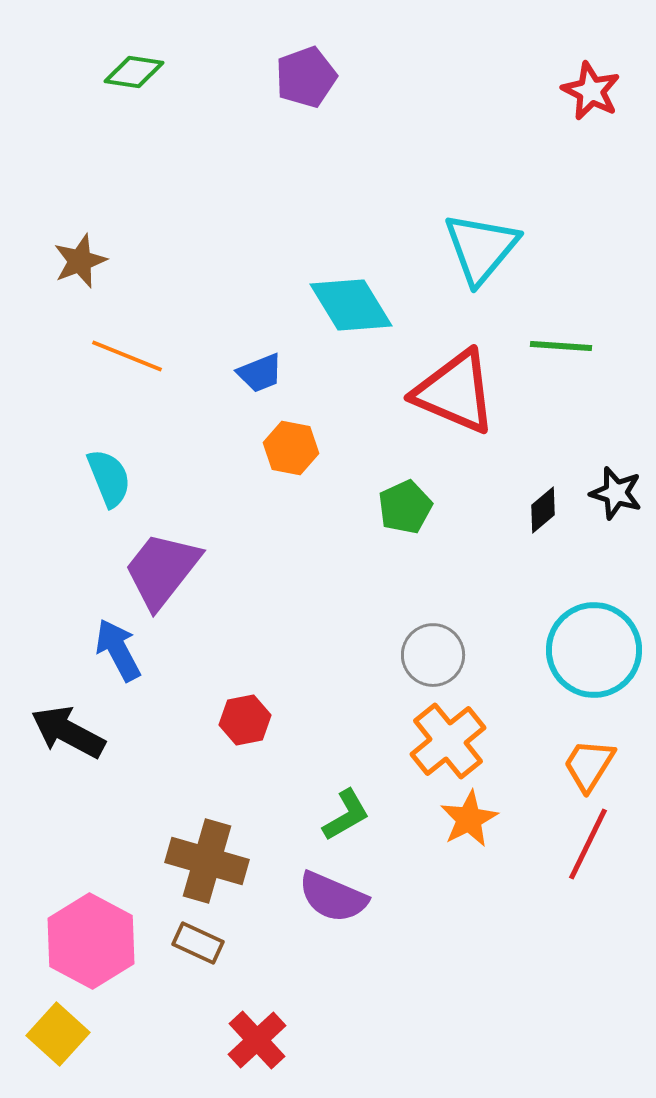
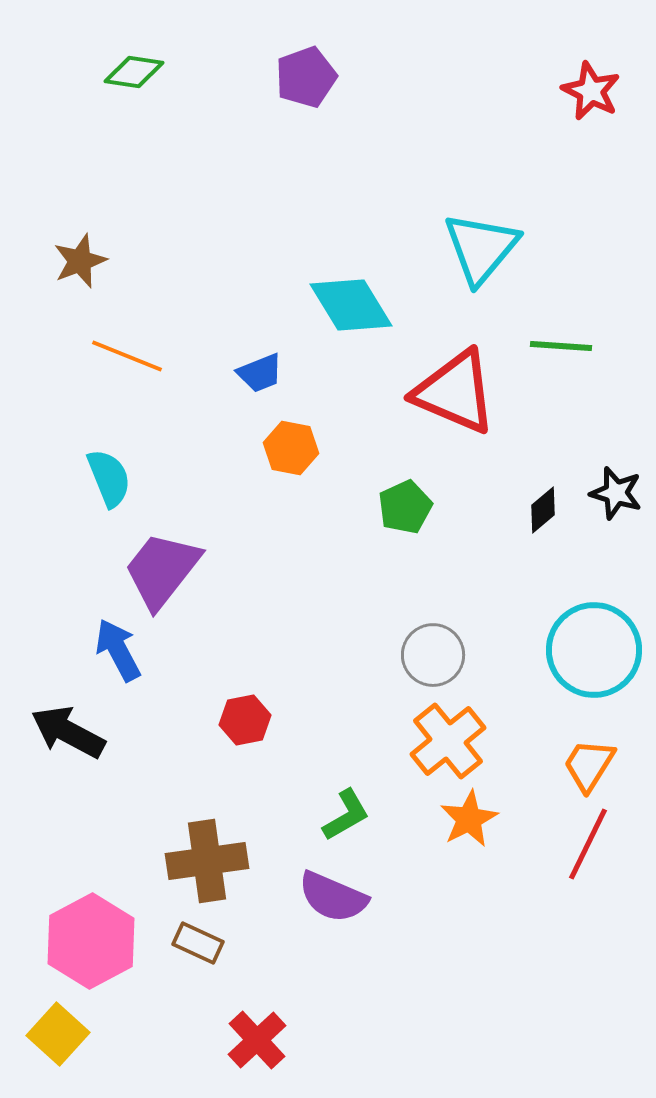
brown cross: rotated 24 degrees counterclockwise
pink hexagon: rotated 4 degrees clockwise
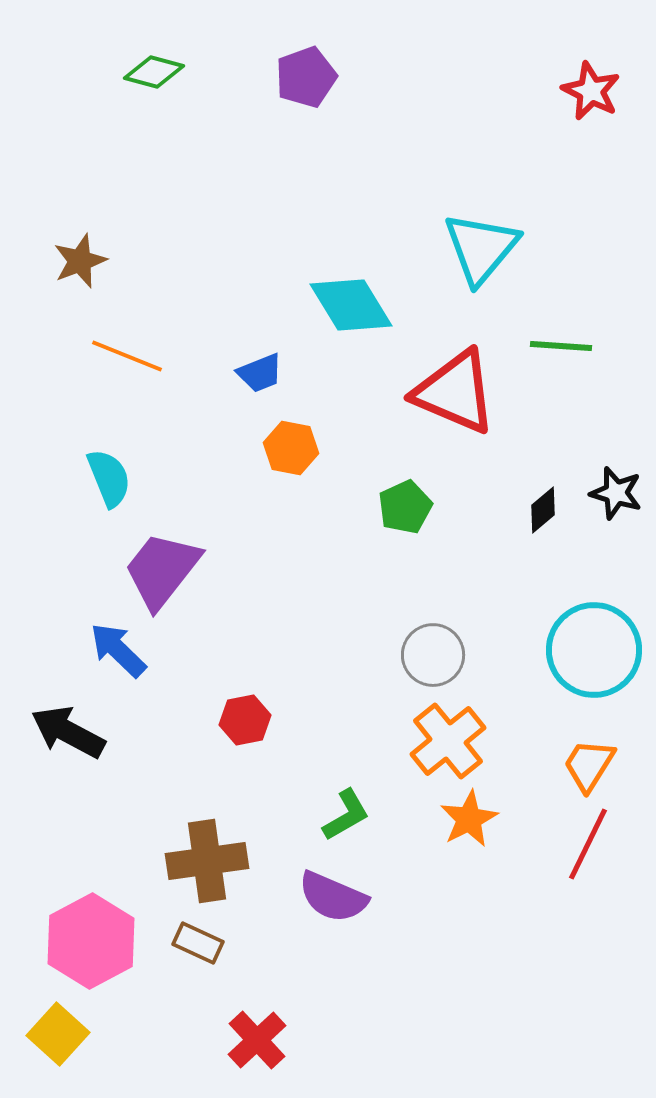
green diamond: moved 20 px right; rotated 6 degrees clockwise
blue arrow: rotated 18 degrees counterclockwise
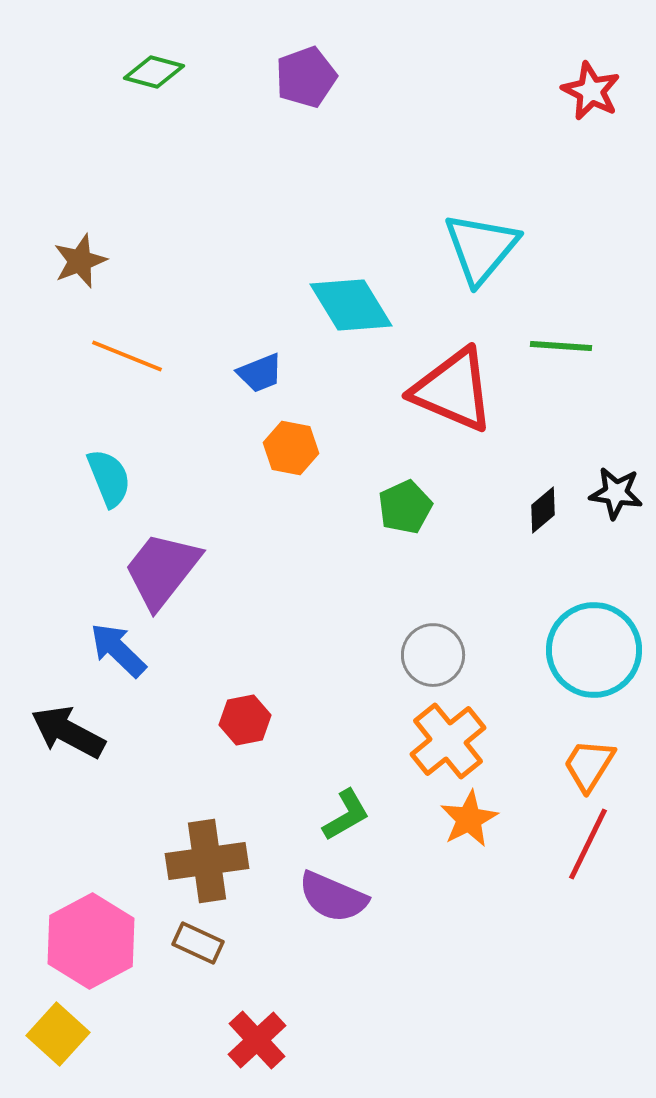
red triangle: moved 2 px left, 2 px up
black star: rotated 8 degrees counterclockwise
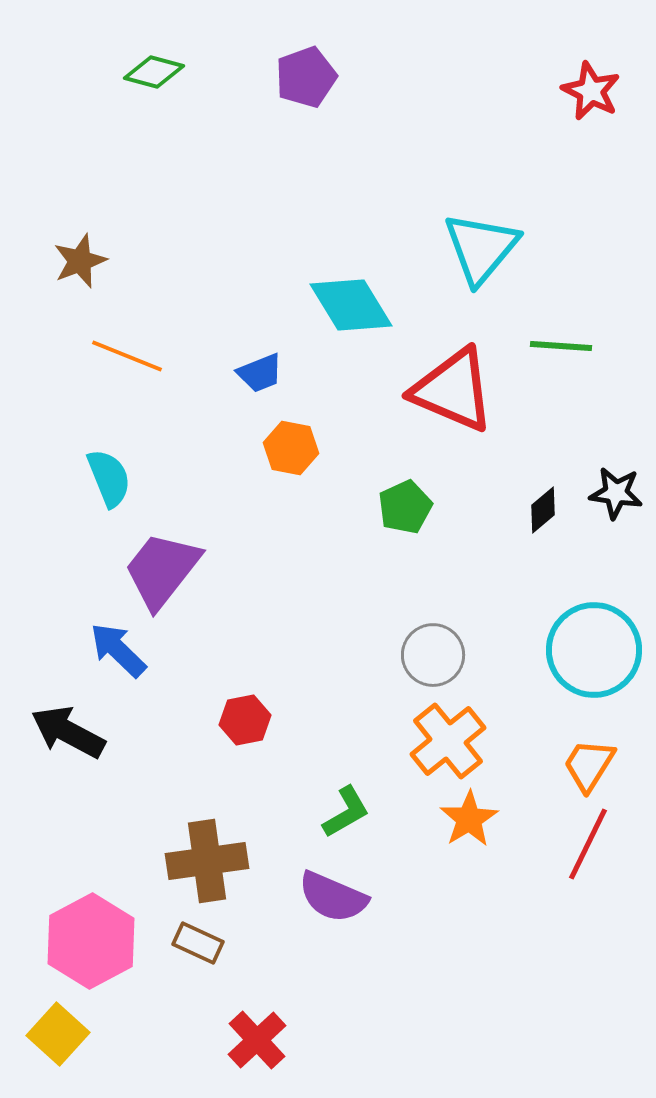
green L-shape: moved 3 px up
orange star: rotated 4 degrees counterclockwise
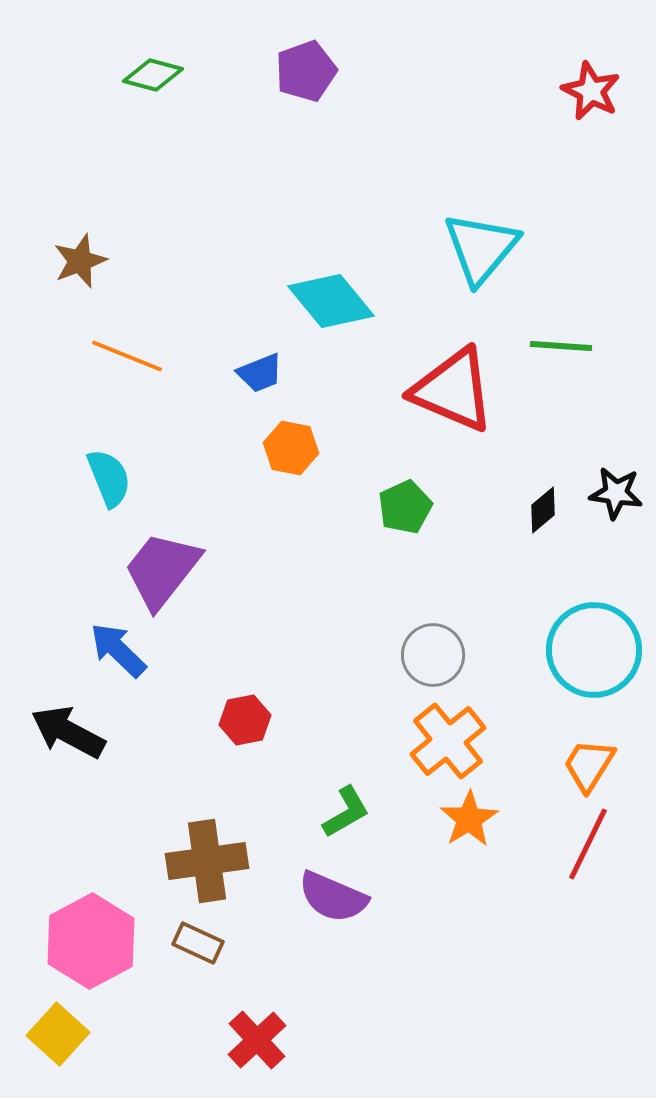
green diamond: moved 1 px left, 3 px down
purple pentagon: moved 6 px up
cyan diamond: moved 20 px left, 4 px up; rotated 8 degrees counterclockwise
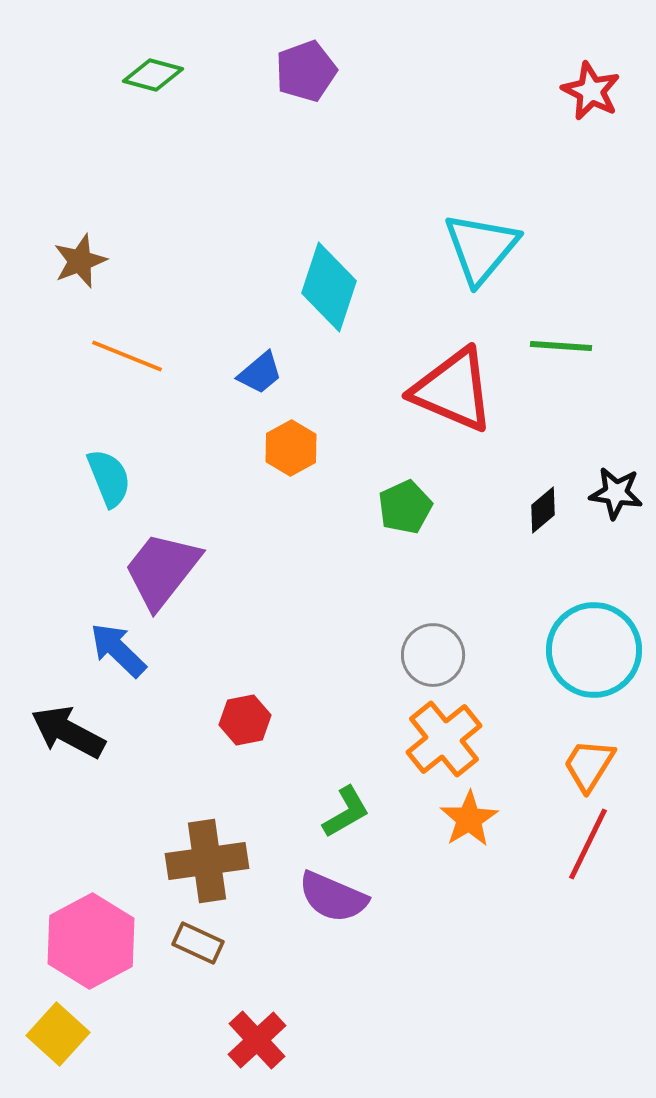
cyan diamond: moved 2 px left, 14 px up; rotated 58 degrees clockwise
blue trapezoid: rotated 18 degrees counterclockwise
orange hexagon: rotated 20 degrees clockwise
orange cross: moved 4 px left, 2 px up
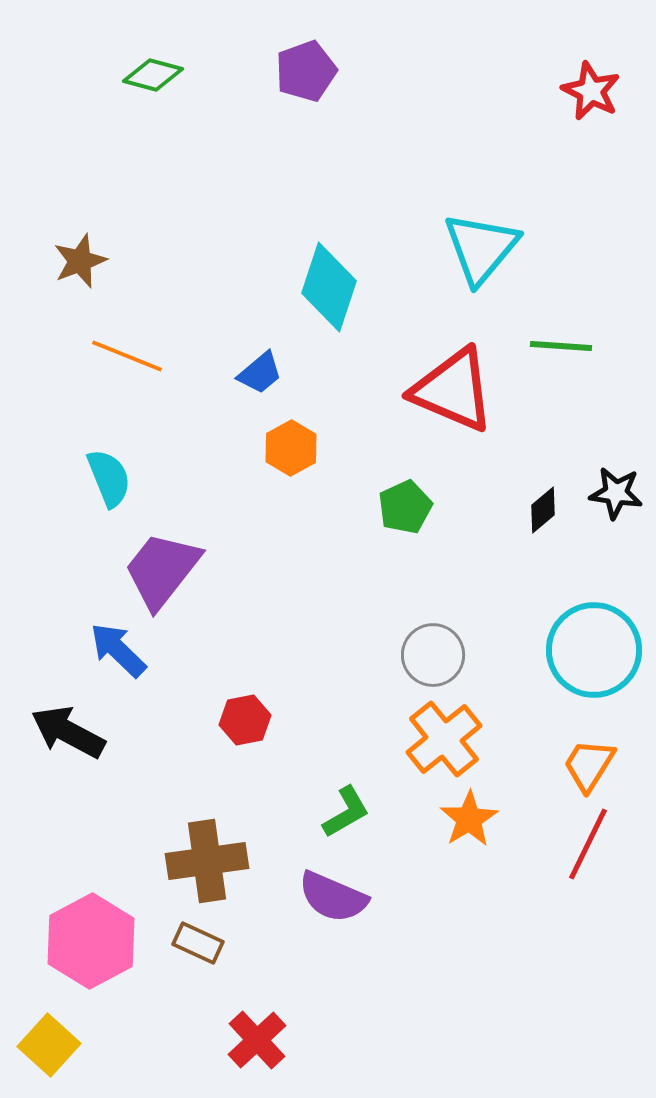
yellow square: moved 9 px left, 11 px down
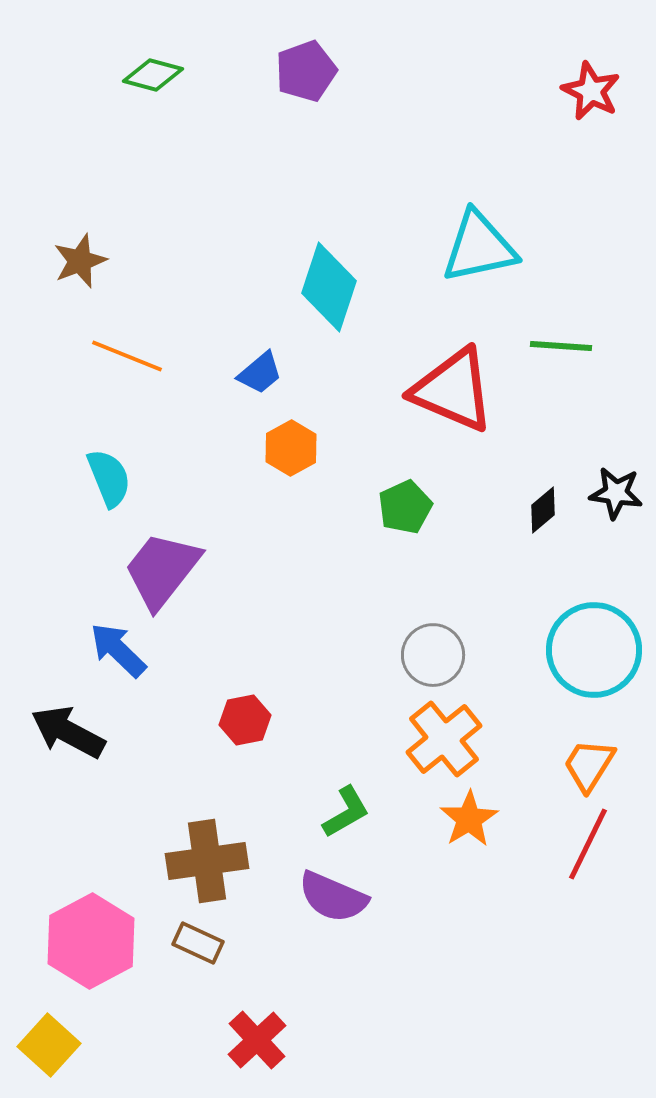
cyan triangle: moved 2 px left, 1 px up; rotated 38 degrees clockwise
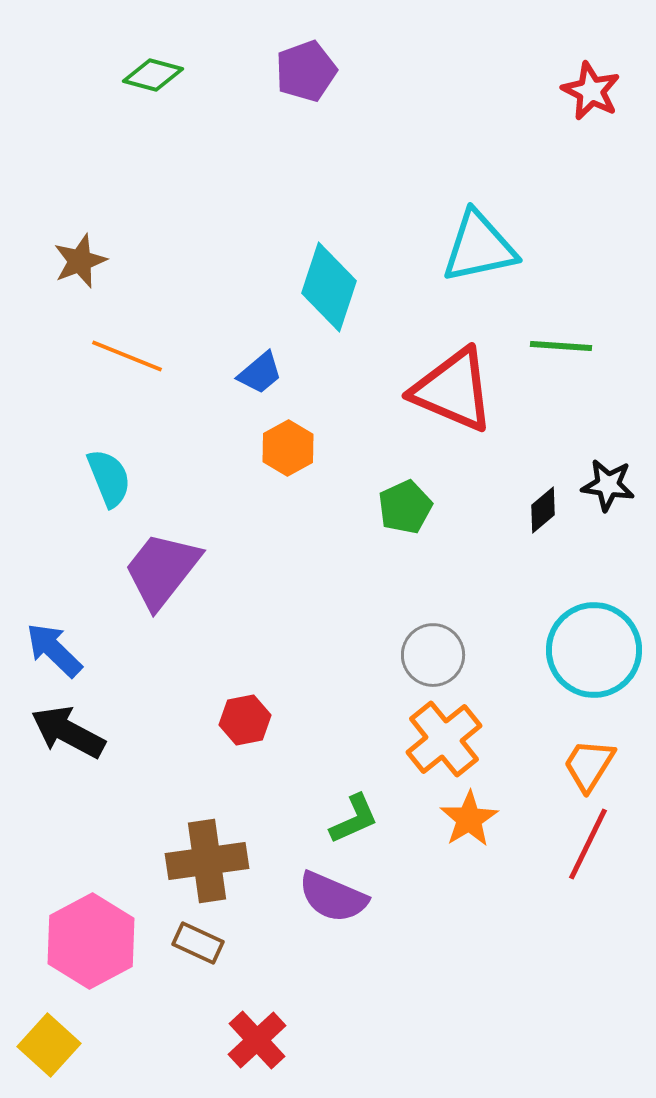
orange hexagon: moved 3 px left
black star: moved 8 px left, 8 px up
blue arrow: moved 64 px left
green L-shape: moved 8 px right, 7 px down; rotated 6 degrees clockwise
